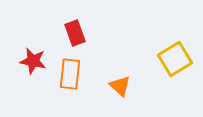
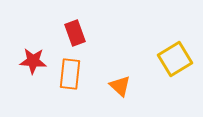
red star: rotated 8 degrees counterclockwise
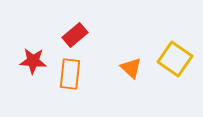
red rectangle: moved 2 px down; rotated 70 degrees clockwise
yellow square: rotated 24 degrees counterclockwise
orange triangle: moved 11 px right, 18 px up
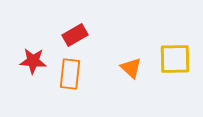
red rectangle: rotated 10 degrees clockwise
yellow square: rotated 36 degrees counterclockwise
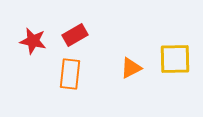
red star: moved 20 px up; rotated 8 degrees clockwise
orange triangle: rotated 50 degrees clockwise
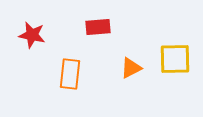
red rectangle: moved 23 px right, 8 px up; rotated 25 degrees clockwise
red star: moved 1 px left, 6 px up
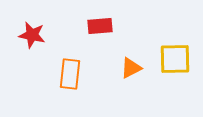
red rectangle: moved 2 px right, 1 px up
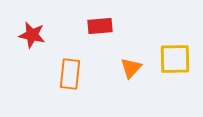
orange triangle: rotated 20 degrees counterclockwise
